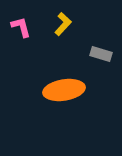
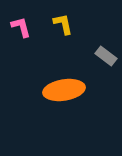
yellow L-shape: rotated 55 degrees counterclockwise
gray rectangle: moved 5 px right, 2 px down; rotated 20 degrees clockwise
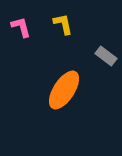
orange ellipse: rotated 48 degrees counterclockwise
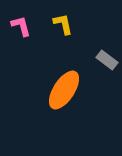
pink L-shape: moved 1 px up
gray rectangle: moved 1 px right, 4 px down
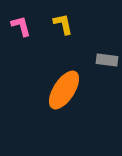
gray rectangle: rotated 30 degrees counterclockwise
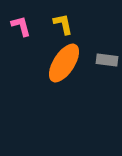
orange ellipse: moved 27 px up
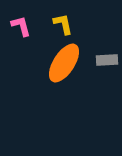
gray rectangle: rotated 10 degrees counterclockwise
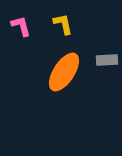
orange ellipse: moved 9 px down
